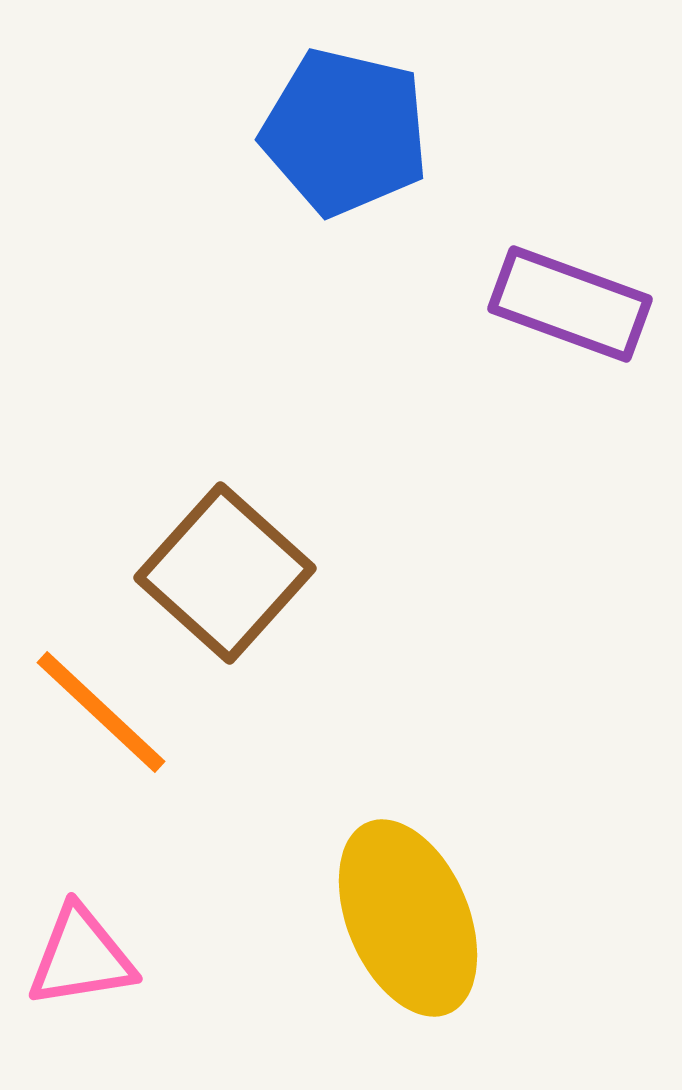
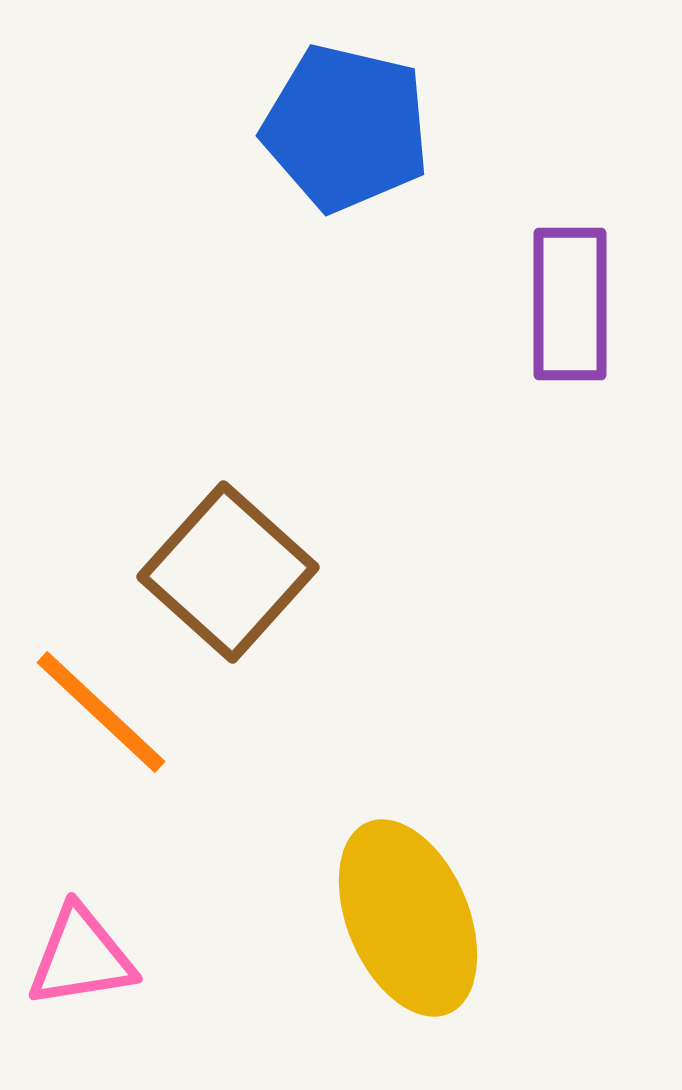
blue pentagon: moved 1 px right, 4 px up
purple rectangle: rotated 70 degrees clockwise
brown square: moved 3 px right, 1 px up
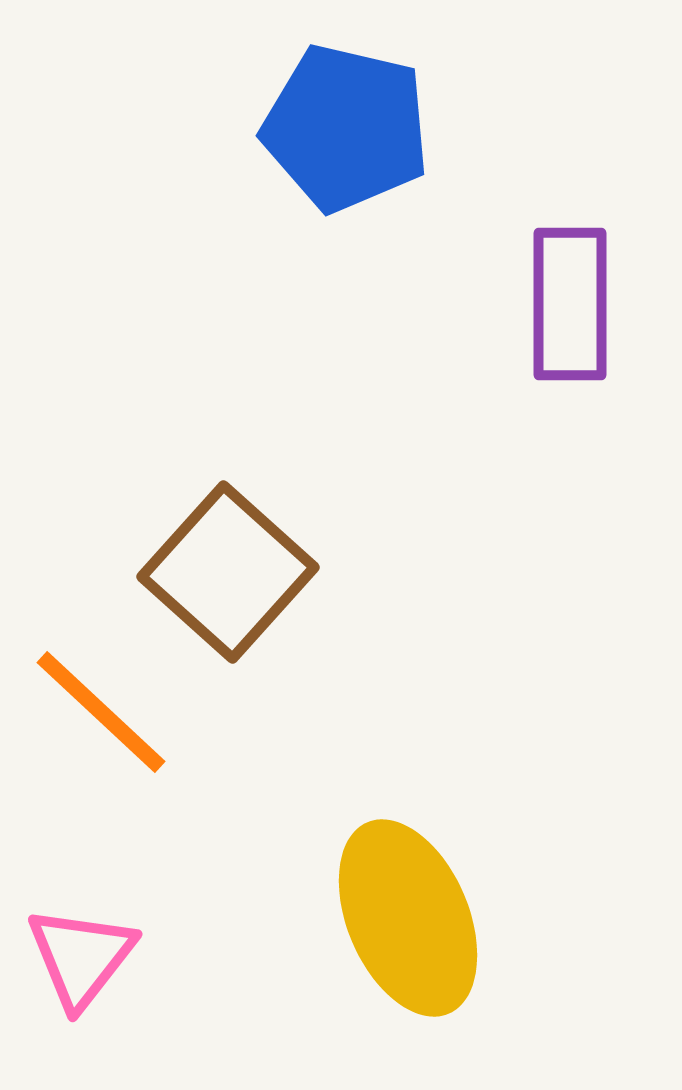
pink triangle: rotated 43 degrees counterclockwise
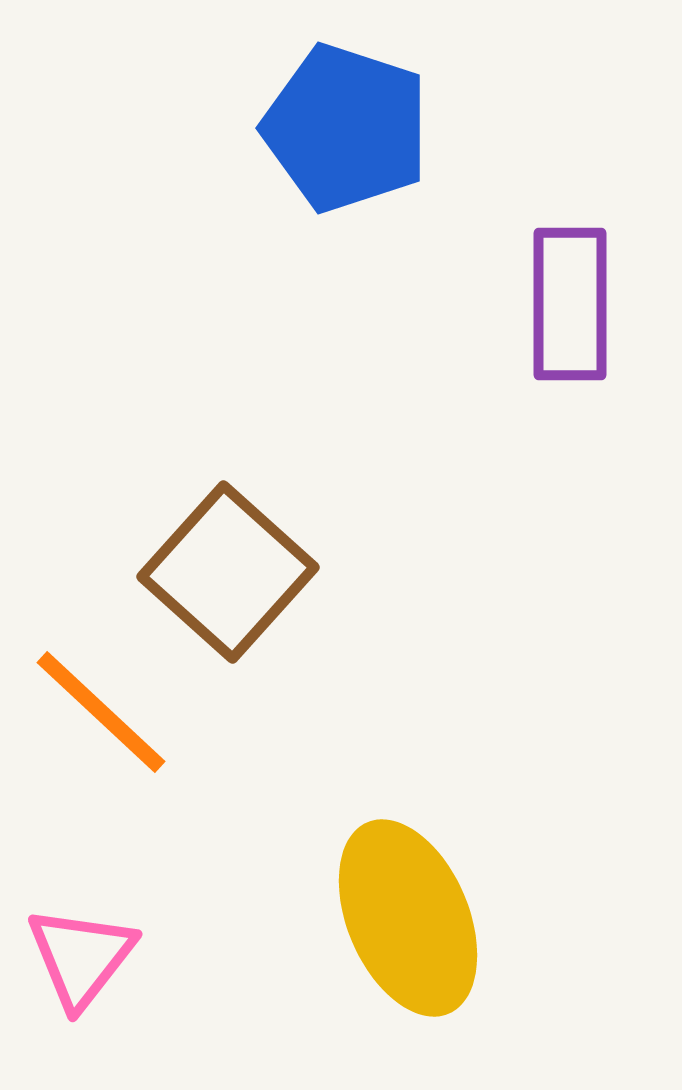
blue pentagon: rotated 5 degrees clockwise
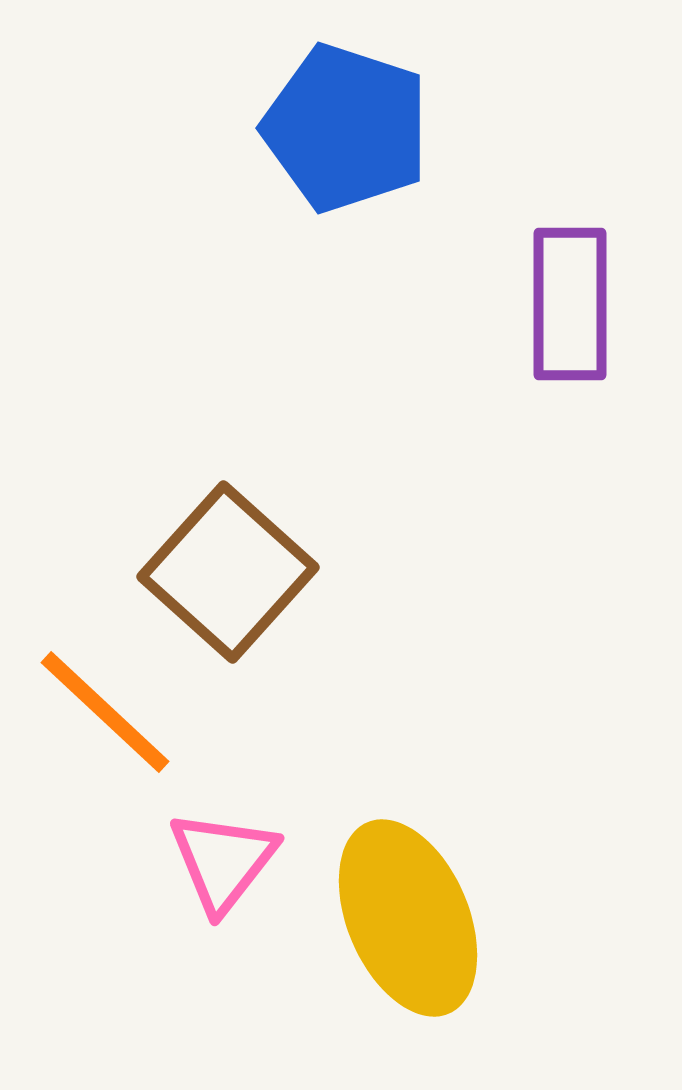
orange line: moved 4 px right
pink triangle: moved 142 px right, 96 px up
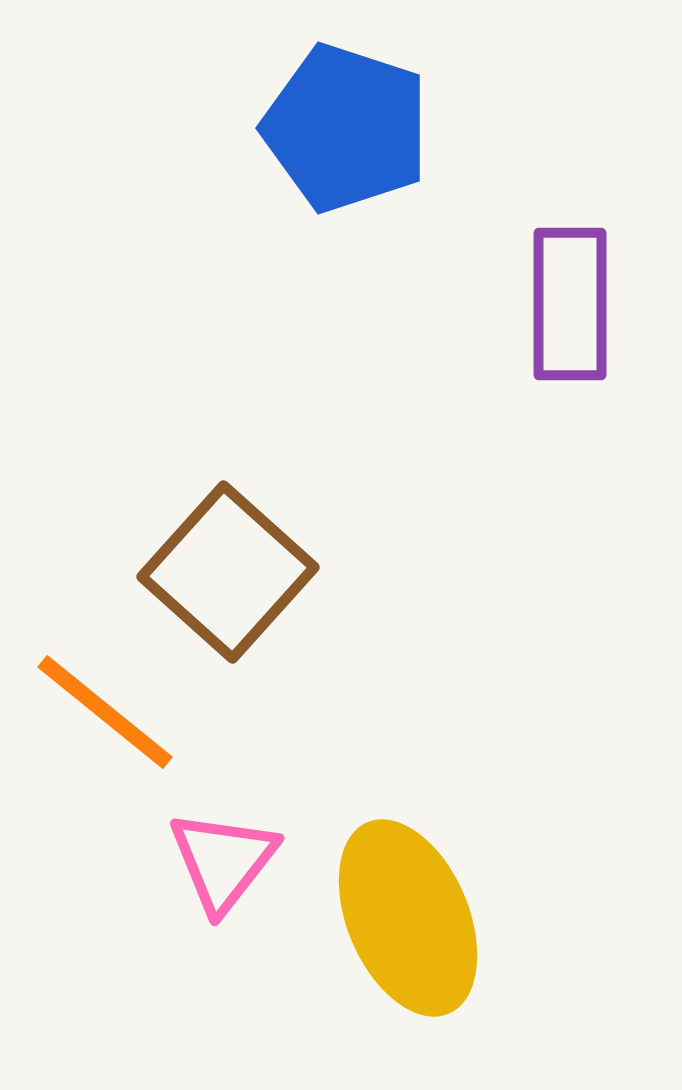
orange line: rotated 4 degrees counterclockwise
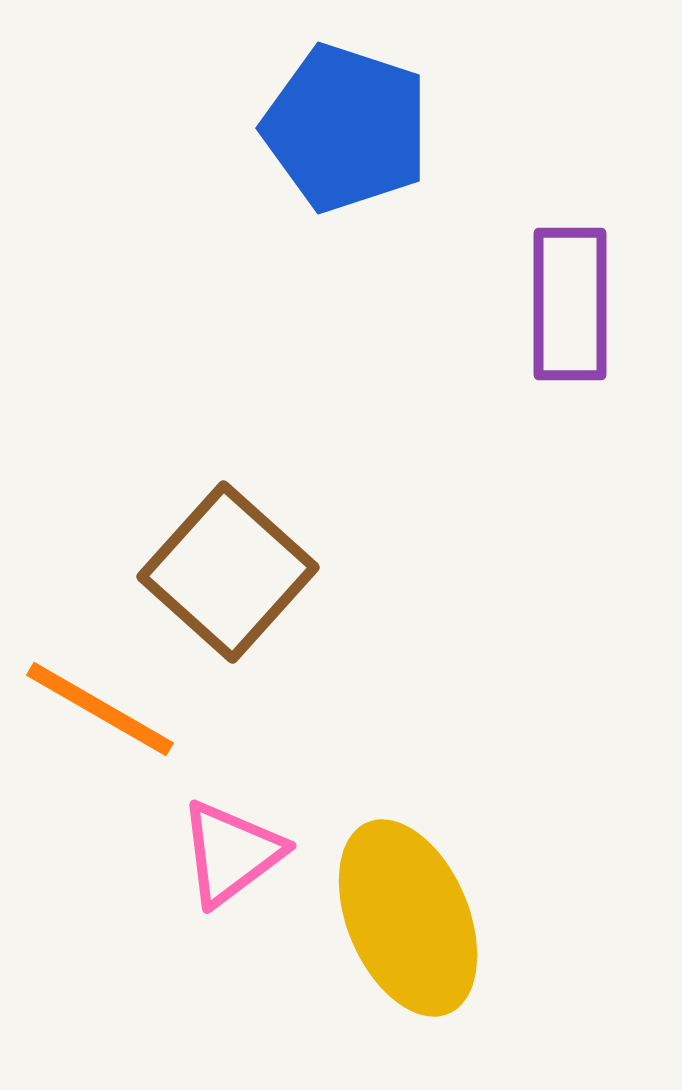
orange line: moved 5 px left, 3 px up; rotated 9 degrees counterclockwise
pink triangle: moved 8 px right, 8 px up; rotated 15 degrees clockwise
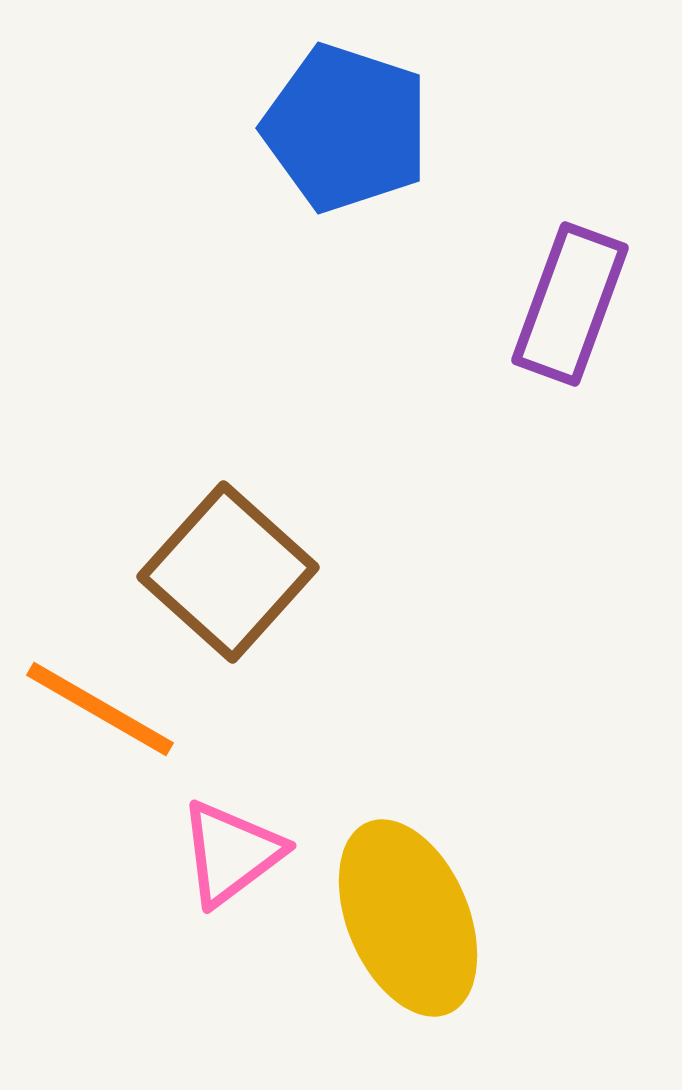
purple rectangle: rotated 20 degrees clockwise
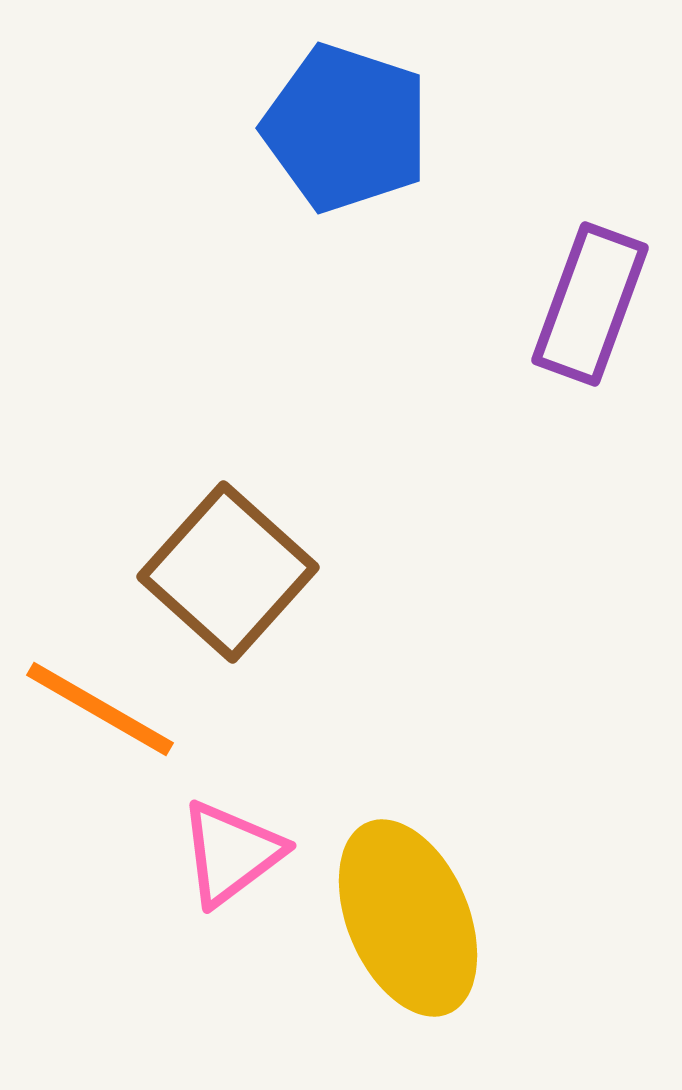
purple rectangle: moved 20 px right
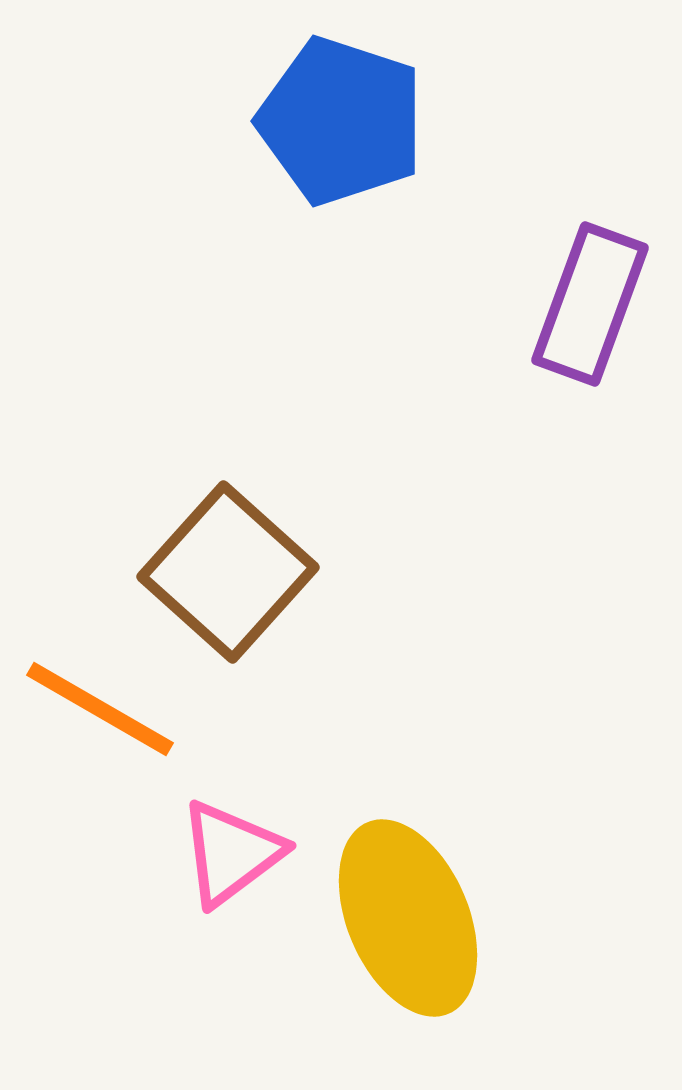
blue pentagon: moved 5 px left, 7 px up
